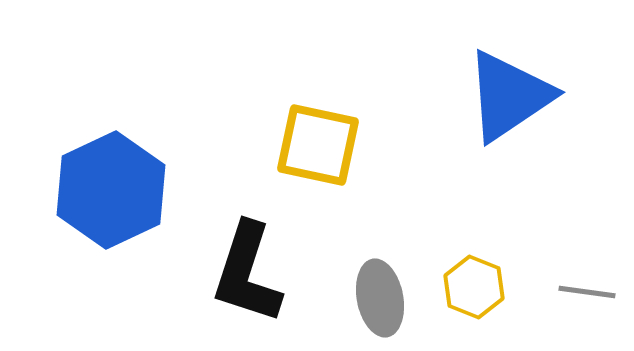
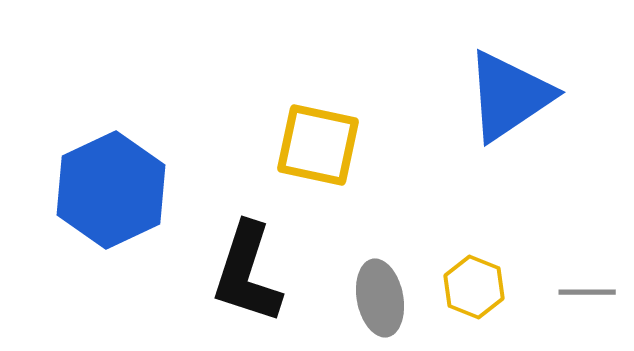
gray line: rotated 8 degrees counterclockwise
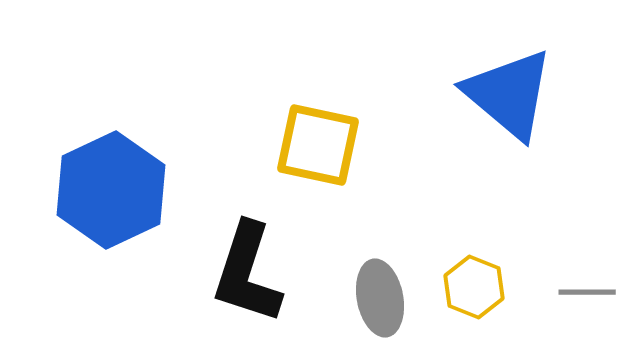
blue triangle: moved 2 px up; rotated 46 degrees counterclockwise
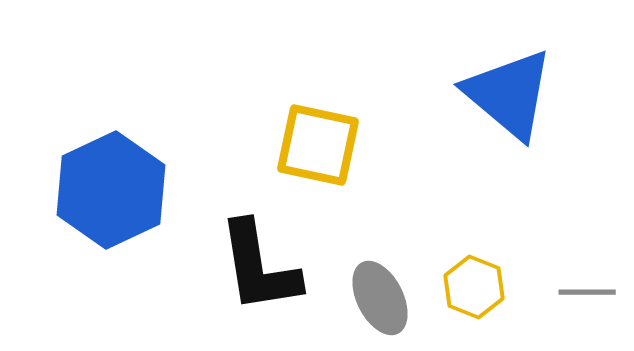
black L-shape: moved 12 px right, 6 px up; rotated 27 degrees counterclockwise
gray ellipse: rotated 16 degrees counterclockwise
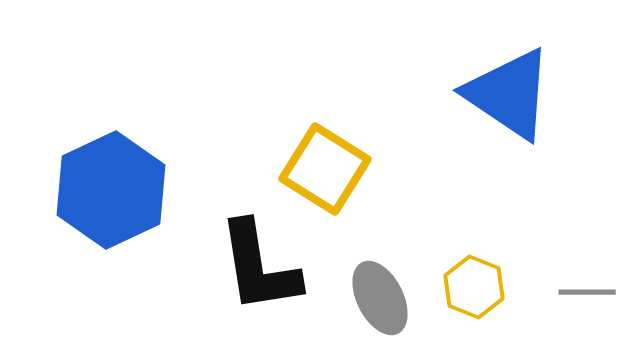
blue triangle: rotated 6 degrees counterclockwise
yellow square: moved 7 px right, 24 px down; rotated 20 degrees clockwise
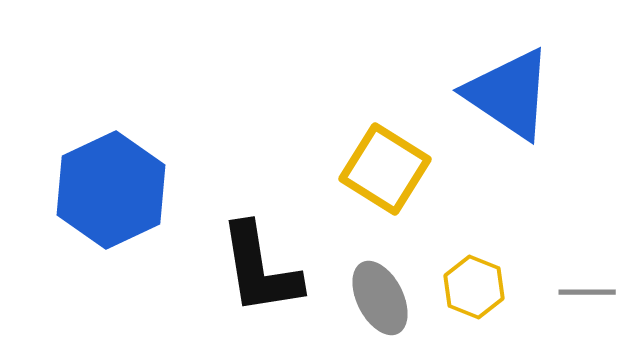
yellow square: moved 60 px right
black L-shape: moved 1 px right, 2 px down
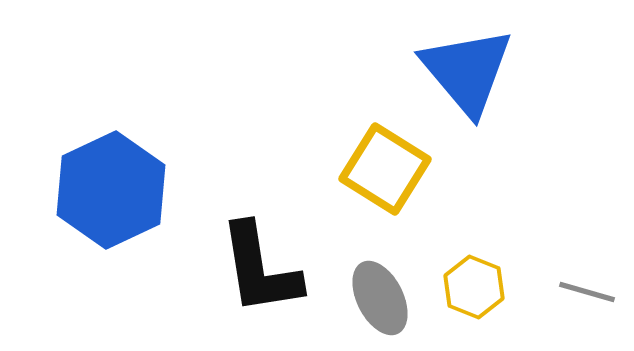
blue triangle: moved 42 px left, 23 px up; rotated 16 degrees clockwise
gray line: rotated 16 degrees clockwise
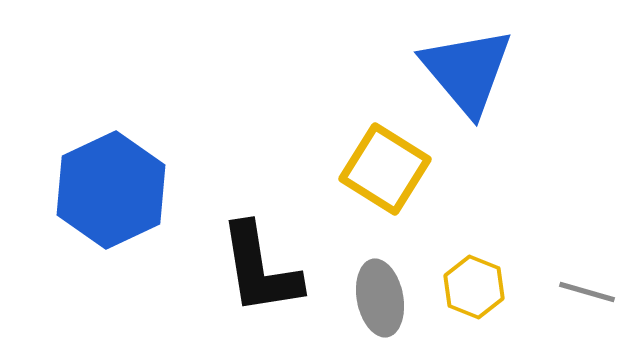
gray ellipse: rotated 16 degrees clockwise
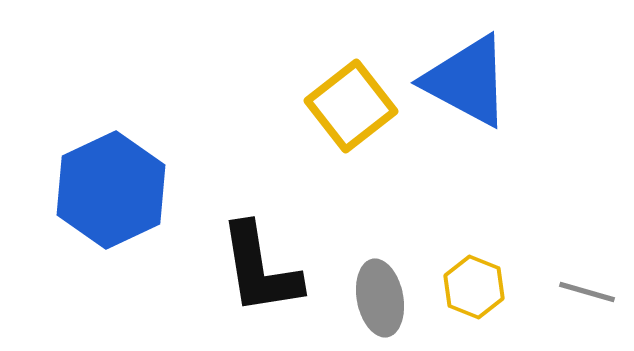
blue triangle: moved 10 px down; rotated 22 degrees counterclockwise
yellow square: moved 34 px left, 63 px up; rotated 20 degrees clockwise
